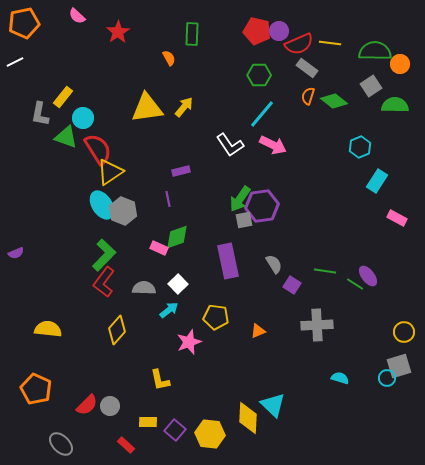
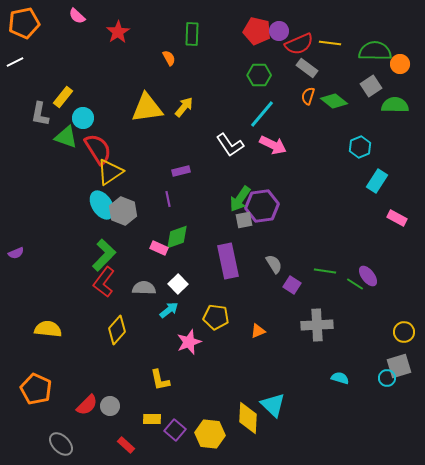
yellow rectangle at (148, 422): moved 4 px right, 3 px up
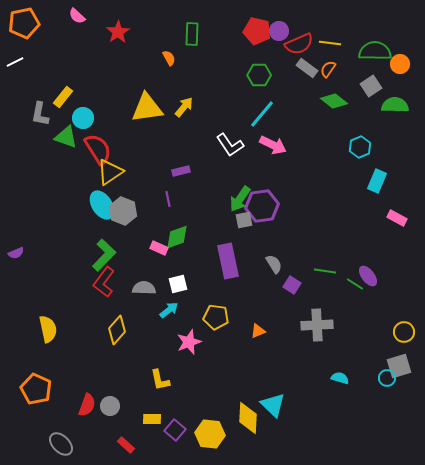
orange semicircle at (308, 96): moved 20 px right, 27 px up; rotated 18 degrees clockwise
cyan rectangle at (377, 181): rotated 10 degrees counterclockwise
white square at (178, 284): rotated 30 degrees clockwise
yellow semicircle at (48, 329): rotated 72 degrees clockwise
red semicircle at (87, 405): rotated 25 degrees counterclockwise
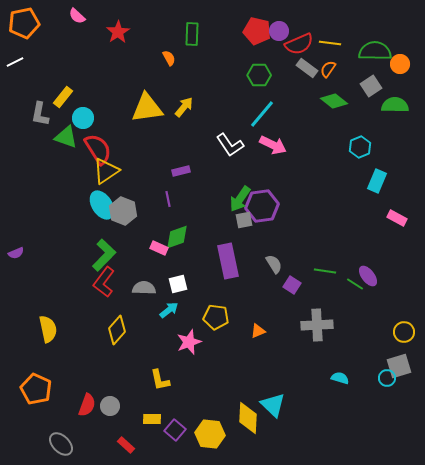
yellow triangle at (110, 172): moved 4 px left, 1 px up
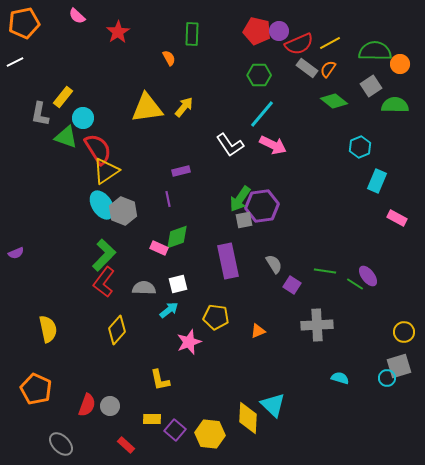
yellow line at (330, 43): rotated 35 degrees counterclockwise
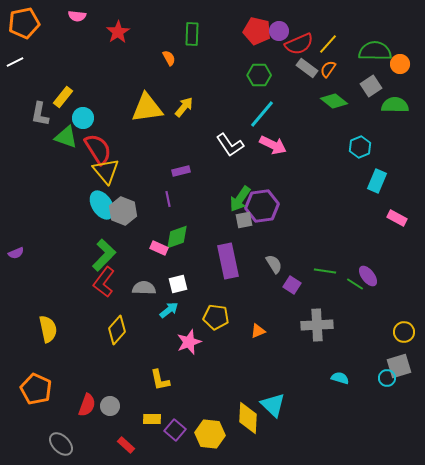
pink semicircle at (77, 16): rotated 36 degrees counterclockwise
yellow line at (330, 43): moved 2 px left, 1 px down; rotated 20 degrees counterclockwise
yellow triangle at (106, 171): rotated 36 degrees counterclockwise
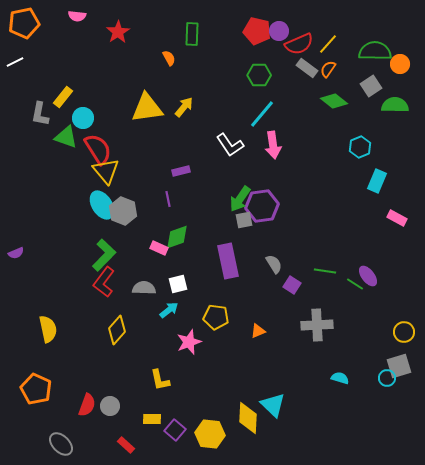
pink arrow at (273, 145): rotated 56 degrees clockwise
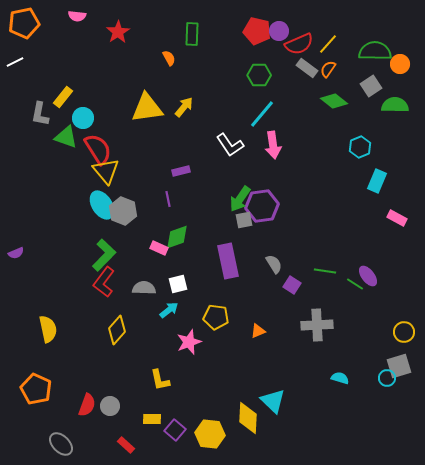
cyan triangle at (273, 405): moved 4 px up
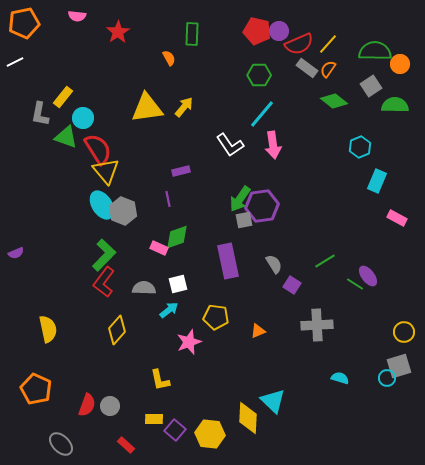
green line at (325, 271): moved 10 px up; rotated 40 degrees counterclockwise
yellow rectangle at (152, 419): moved 2 px right
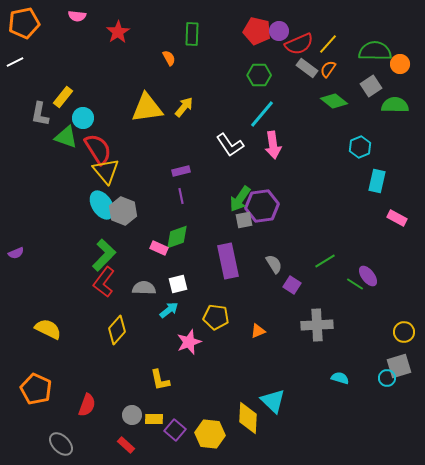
cyan rectangle at (377, 181): rotated 10 degrees counterclockwise
purple line at (168, 199): moved 13 px right, 3 px up
yellow semicircle at (48, 329): rotated 52 degrees counterclockwise
gray circle at (110, 406): moved 22 px right, 9 px down
